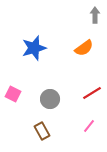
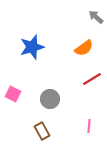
gray arrow: moved 1 px right, 2 px down; rotated 49 degrees counterclockwise
blue star: moved 2 px left, 1 px up
red line: moved 14 px up
pink line: rotated 32 degrees counterclockwise
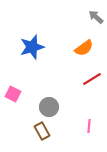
gray circle: moved 1 px left, 8 px down
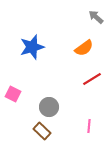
brown rectangle: rotated 18 degrees counterclockwise
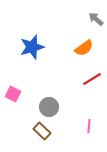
gray arrow: moved 2 px down
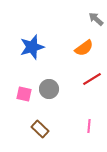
pink square: moved 11 px right; rotated 14 degrees counterclockwise
gray circle: moved 18 px up
brown rectangle: moved 2 px left, 2 px up
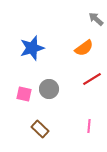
blue star: moved 1 px down
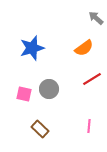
gray arrow: moved 1 px up
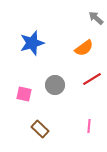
blue star: moved 5 px up
gray circle: moved 6 px right, 4 px up
